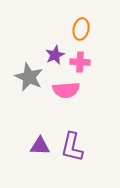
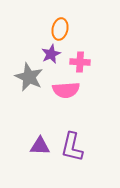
orange ellipse: moved 21 px left
purple star: moved 4 px left, 1 px up
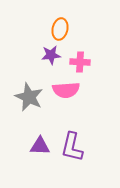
purple star: moved 1 px down; rotated 18 degrees clockwise
gray star: moved 20 px down
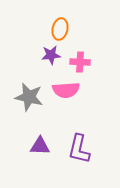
gray star: rotated 12 degrees counterclockwise
purple L-shape: moved 7 px right, 2 px down
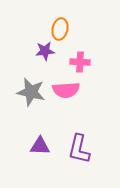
purple star: moved 6 px left, 4 px up
gray star: moved 2 px right, 5 px up
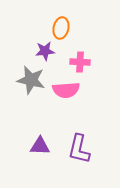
orange ellipse: moved 1 px right, 1 px up
gray star: moved 12 px up
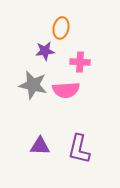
gray star: moved 2 px right, 5 px down
